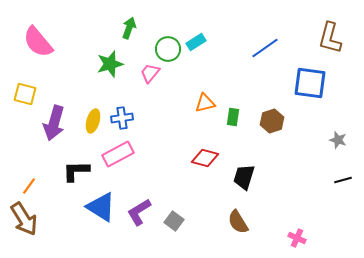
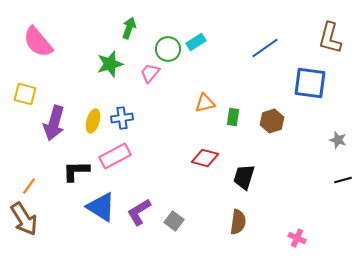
pink rectangle: moved 3 px left, 2 px down
brown semicircle: rotated 140 degrees counterclockwise
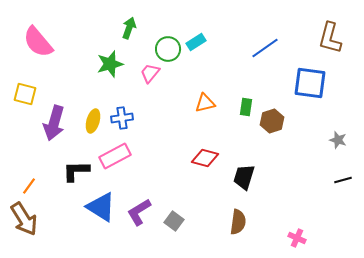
green rectangle: moved 13 px right, 10 px up
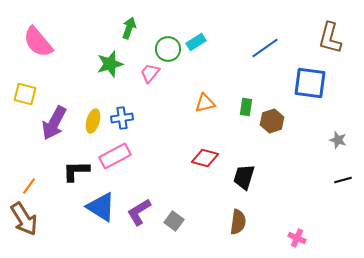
purple arrow: rotated 12 degrees clockwise
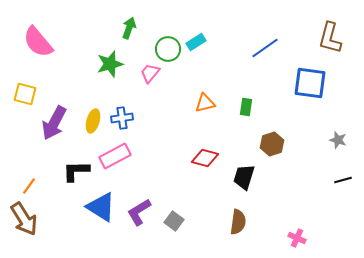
brown hexagon: moved 23 px down
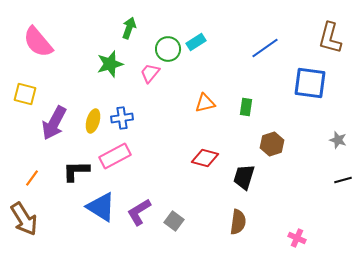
orange line: moved 3 px right, 8 px up
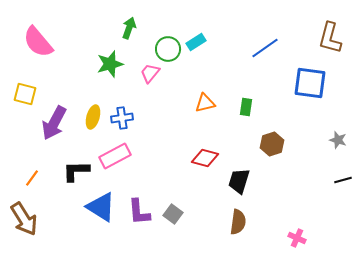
yellow ellipse: moved 4 px up
black trapezoid: moved 5 px left, 4 px down
purple L-shape: rotated 64 degrees counterclockwise
gray square: moved 1 px left, 7 px up
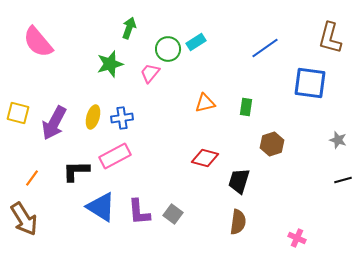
yellow square: moved 7 px left, 19 px down
